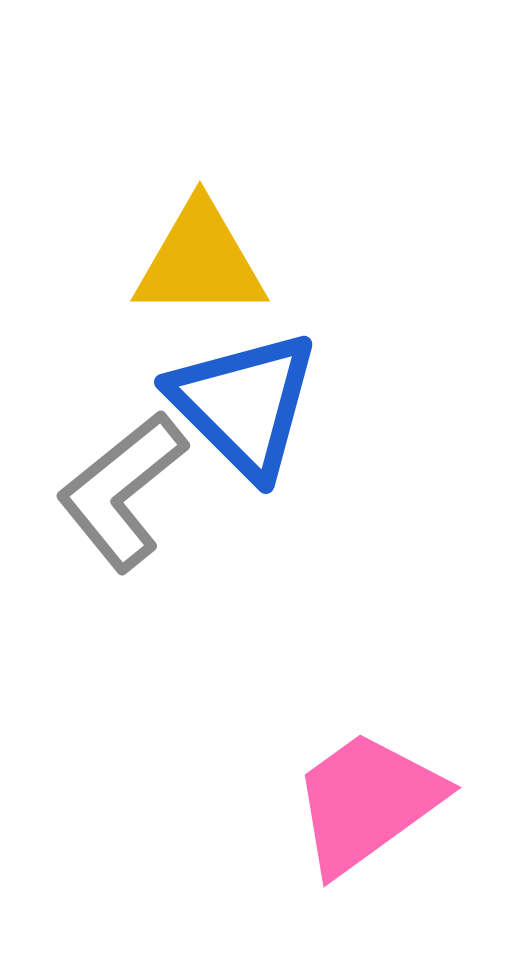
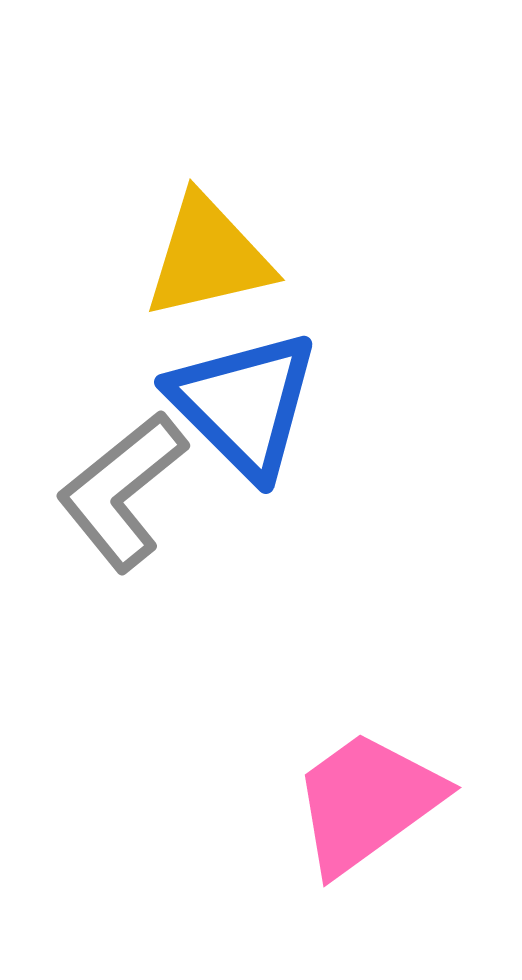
yellow triangle: moved 8 px right, 4 px up; rotated 13 degrees counterclockwise
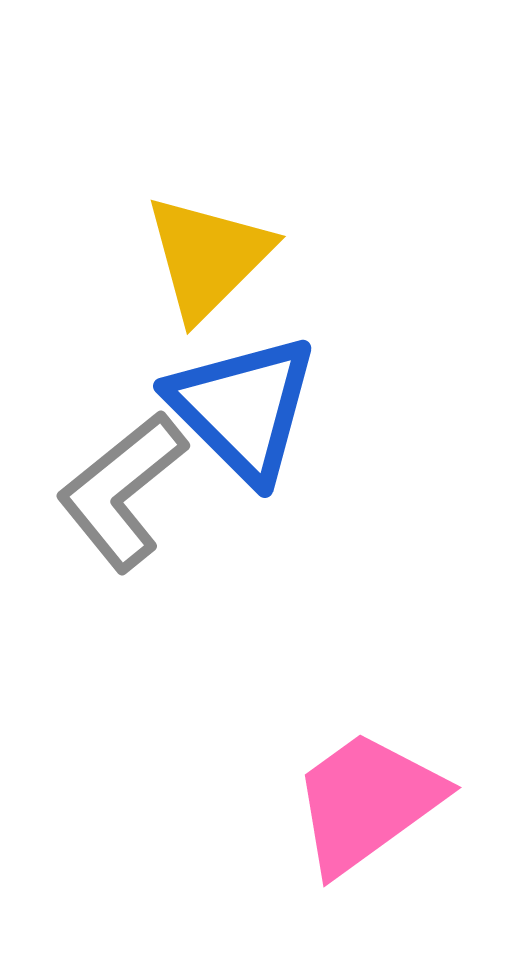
yellow triangle: rotated 32 degrees counterclockwise
blue triangle: moved 1 px left, 4 px down
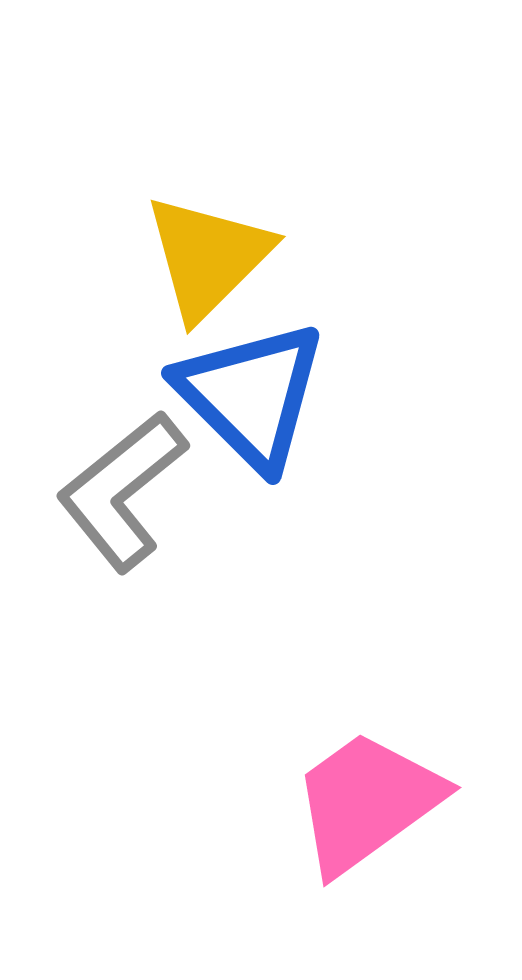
blue triangle: moved 8 px right, 13 px up
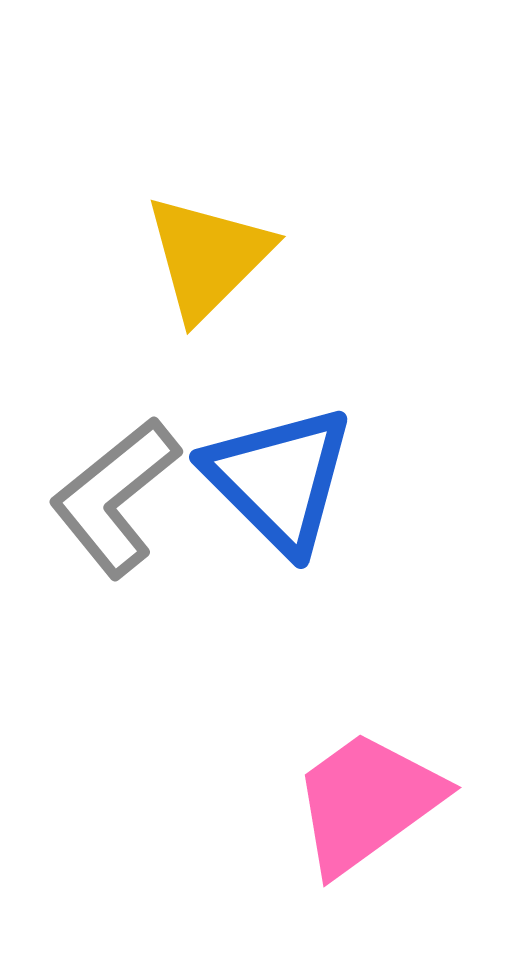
blue triangle: moved 28 px right, 84 px down
gray L-shape: moved 7 px left, 6 px down
